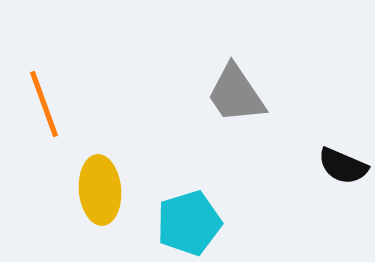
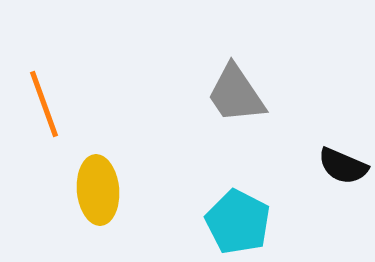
yellow ellipse: moved 2 px left
cyan pentagon: moved 49 px right, 1 px up; rotated 28 degrees counterclockwise
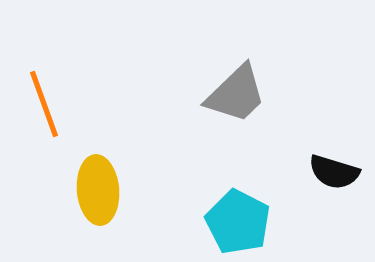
gray trapezoid: rotated 100 degrees counterclockwise
black semicircle: moved 9 px left, 6 px down; rotated 6 degrees counterclockwise
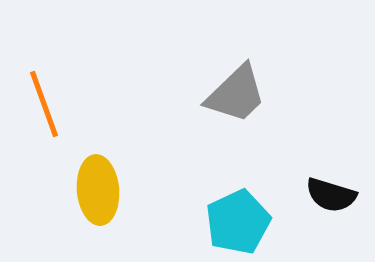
black semicircle: moved 3 px left, 23 px down
cyan pentagon: rotated 20 degrees clockwise
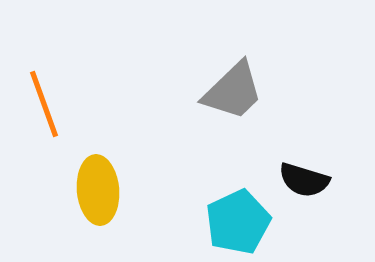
gray trapezoid: moved 3 px left, 3 px up
black semicircle: moved 27 px left, 15 px up
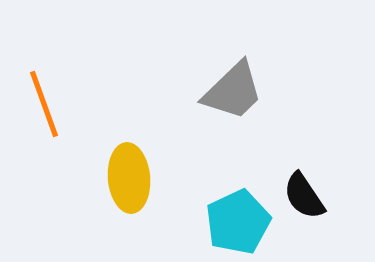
black semicircle: moved 16 px down; rotated 39 degrees clockwise
yellow ellipse: moved 31 px right, 12 px up
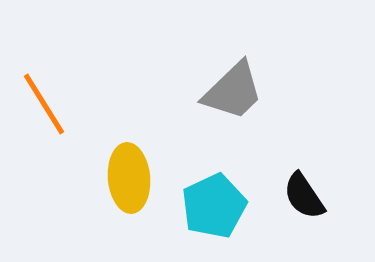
orange line: rotated 12 degrees counterclockwise
cyan pentagon: moved 24 px left, 16 px up
